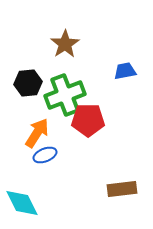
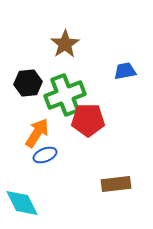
brown rectangle: moved 6 px left, 5 px up
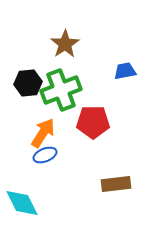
green cross: moved 4 px left, 5 px up
red pentagon: moved 5 px right, 2 px down
orange arrow: moved 6 px right
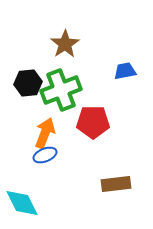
orange arrow: moved 2 px right; rotated 12 degrees counterclockwise
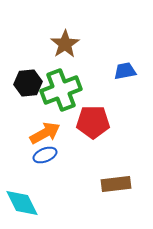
orange arrow: rotated 40 degrees clockwise
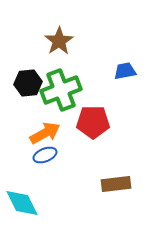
brown star: moved 6 px left, 3 px up
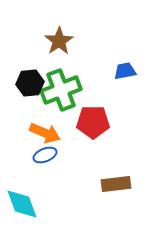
black hexagon: moved 2 px right
orange arrow: rotated 52 degrees clockwise
cyan diamond: moved 1 px down; rotated 6 degrees clockwise
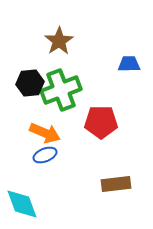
blue trapezoid: moved 4 px right, 7 px up; rotated 10 degrees clockwise
red pentagon: moved 8 px right
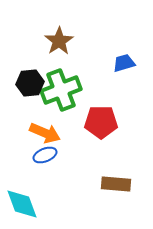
blue trapezoid: moved 5 px left, 1 px up; rotated 15 degrees counterclockwise
brown rectangle: rotated 12 degrees clockwise
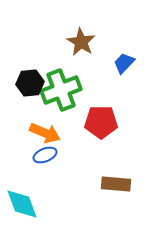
brown star: moved 22 px right, 1 px down; rotated 8 degrees counterclockwise
blue trapezoid: rotated 30 degrees counterclockwise
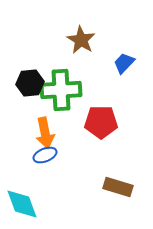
brown star: moved 2 px up
green cross: rotated 18 degrees clockwise
orange arrow: rotated 56 degrees clockwise
brown rectangle: moved 2 px right, 3 px down; rotated 12 degrees clockwise
